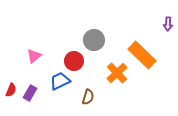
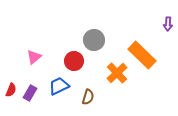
pink triangle: moved 1 px down
blue trapezoid: moved 1 px left, 5 px down
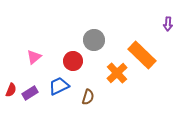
red circle: moved 1 px left
purple rectangle: rotated 28 degrees clockwise
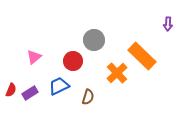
orange rectangle: moved 1 px down
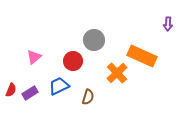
orange rectangle: rotated 20 degrees counterclockwise
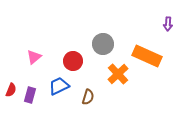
gray circle: moved 9 px right, 4 px down
orange rectangle: moved 5 px right
orange cross: moved 1 px right, 1 px down
purple rectangle: moved 2 px down; rotated 42 degrees counterclockwise
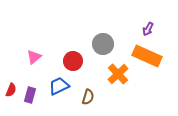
purple arrow: moved 20 px left, 5 px down; rotated 24 degrees clockwise
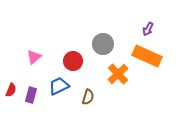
purple rectangle: moved 1 px right
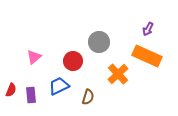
gray circle: moved 4 px left, 2 px up
purple rectangle: rotated 21 degrees counterclockwise
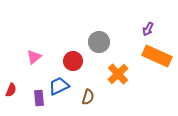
orange rectangle: moved 10 px right
purple rectangle: moved 8 px right, 3 px down
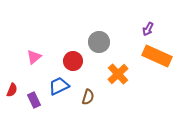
red semicircle: moved 1 px right
purple rectangle: moved 5 px left, 2 px down; rotated 21 degrees counterclockwise
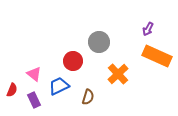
pink triangle: moved 17 px down; rotated 42 degrees counterclockwise
